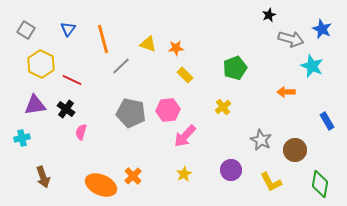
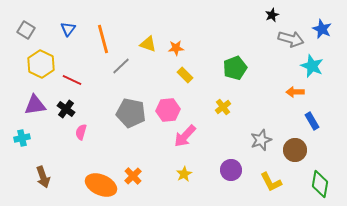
black star: moved 3 px right
orange arrow: moved 9 px right
blue rectangle: moved 15 px left
gray star: rotated 25 degrees clockwise
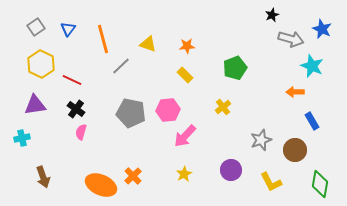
gray square: moved 10 px right, 3 px up; rotated 24 degrees clockwise
orange star: moved 11 px right, 2 px up
black cross: moved 10 px right
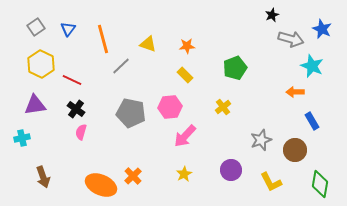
pink hexagon: moved 2 px right, 3 px up
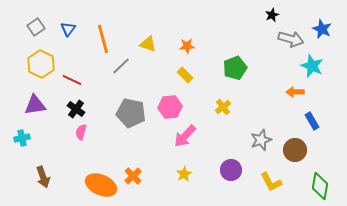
green diamond: moved 2 px down
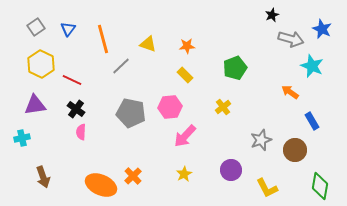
orange arrow: moved 5 px left; rotated 36 degrees clockwise
pink semicircle: rotated 14 degrees counterclockwise
yellow L-shape: moved 4 px left, 6 px down
